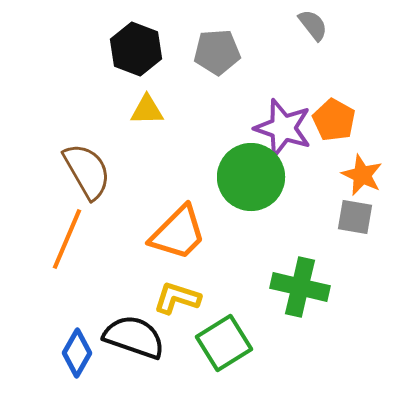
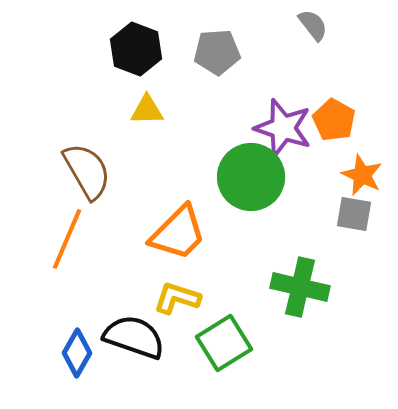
gray square: moved 1 px left, 3 px up
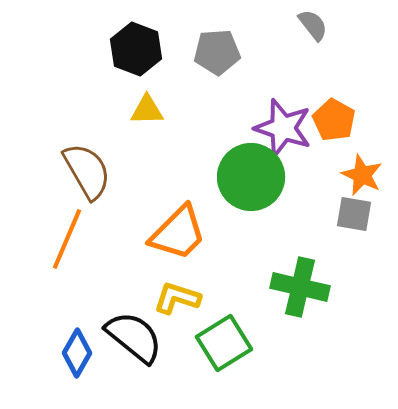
black semicircle: rotated 20 degrees clockwise
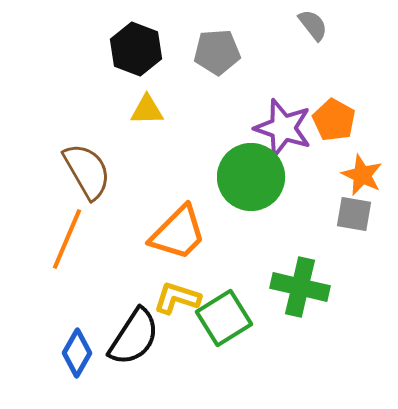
black semicircle: rotated 84 degrees clockwise
green square: moved 25 px up
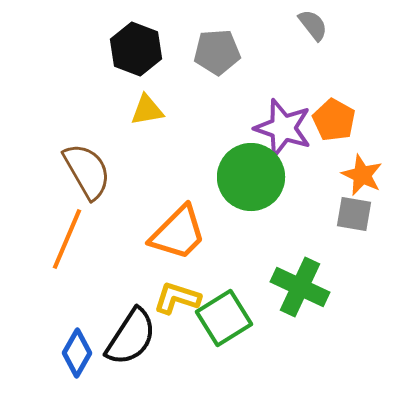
yellow triangle: rotated 9 degrees counterclockwise
green cross: rotated 12 degrees clockwise
black semicircle: moved 3 px left
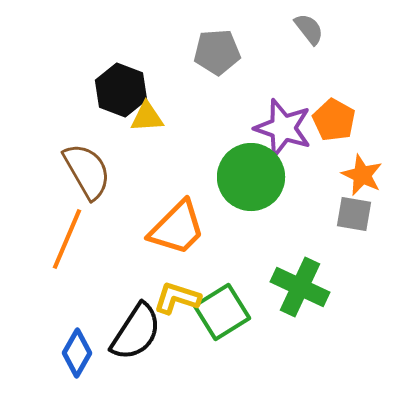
gray semicircle: moved 4 px left, 4 px down
black hexagon: moved 15 px left, 41 px down
yellow triangle: moved 7 px down; rotated 6 degrees clockwise
orange trapezoid: moved 1 px left, 5 px up
green square: moved 2 px left, 6 px up
black semicircle: moved 5 px right, 5 px up
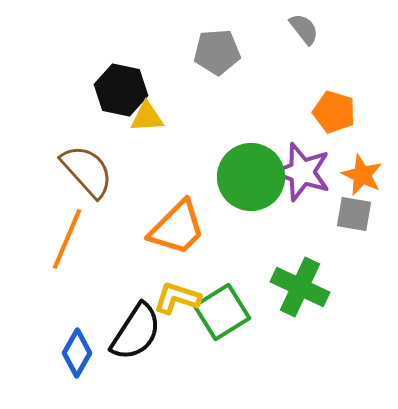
gray semicircle: moved 5 px left
black hexagon: rotated 9 degrees counterclockwise
orange pentagon: moved 8 px up; rotated 12 degrees counterclockwise
purple star: moved 19 px right, 44 px down
brown semicircle: rotated 12 degrees counterclockwise
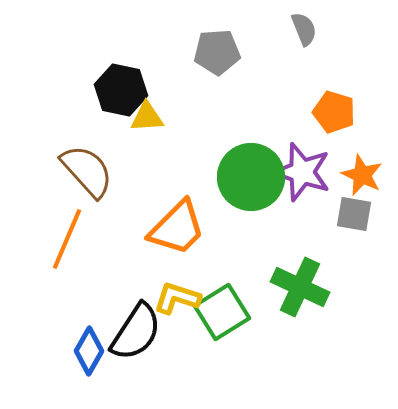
gray semicircle: rotated 16 degrees clockwise
blue diamond: moved 12 px right, 2 px up
